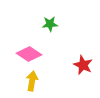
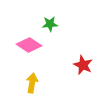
pink diamond: moved 9 px up
yellow arrow: moved 2 px down
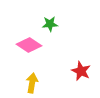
red star: moved 2 px left, 6 px down
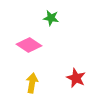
green star: moved 1 px right, 6 px up; rotated 14 degrees clockwise
red star: moved 5 px left, 7 px down
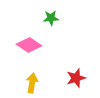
green star: rotated 14 degrees counterclockwise
red star: rotated 30 degrees clockwise
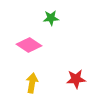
red star: moved 1 px down; rotated 12 degrees clockwise
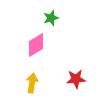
green star: rotated 14 degrees counterclockwise
pink diamond: moved 7 px right; rotated 65 degrees counterclockwise
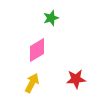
pink diamond: moved 1 px right, 5 px down
yellow arrow: rotated 18 degrees clockwise
